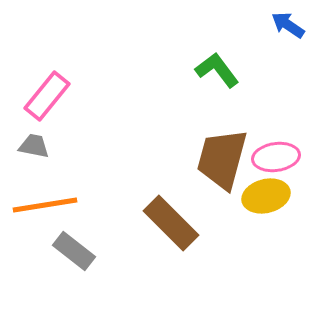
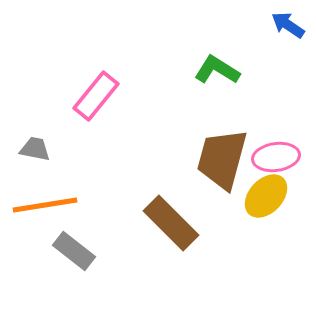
green L-shape: rotated 21 degrees counterclockwise
pink rectangle: moved 49 px right
gray trapezoid: moved 1 px right, 3 px down
yellow ellipse: rotated 33 degrees counterclockwise
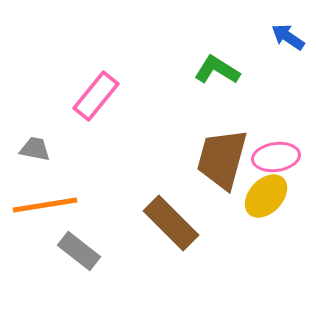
blue arrow: moved 12 px down
gray rectangle: moved 5 px right
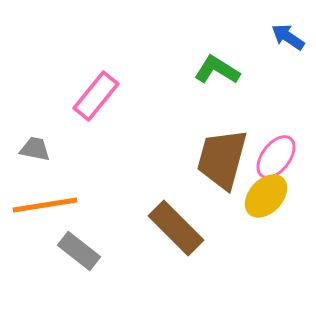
pink ellipse: rotated 45 degrees counterclockwise
brown rectangle: moved 5 px right, 5 px down
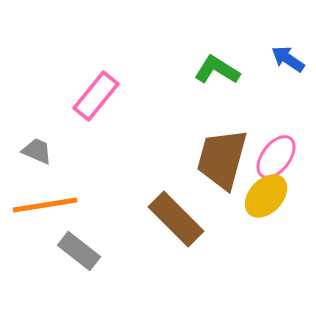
blue arrow: moved 22 px down
gray trapezoid: moved 2 px right, 2 px down; rotated 12 degrees clockwise
brown rectangle: moved 9 px up
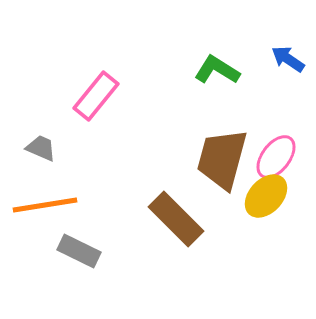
gray trapezoid: moved 4 px right, 3 px up
gray rectangle: rotated 12 degrees counterclockwise
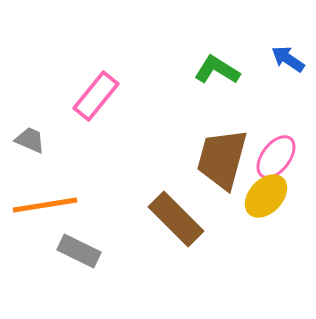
gray trapezoid: moved 11 px left, 8 px up
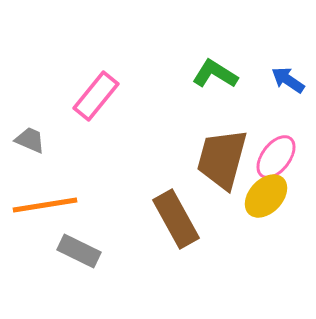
blue arrow: moved 21 px down
green L-shape: moved 2 px left, 4 px down
brown rectangle: rotated 16 degrees clockwise
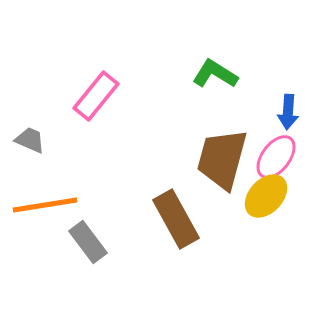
blue arrow: moved 32 px down; rotated 120 degrees counterclockwise
gray rectangle: moved 9 px right, 9 px up; rotated 27 degrees clockwise
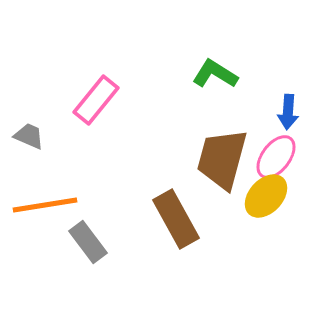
pink rectangle: moved 4 px down
gray trapezoid: moved 1 px left, 4 px up
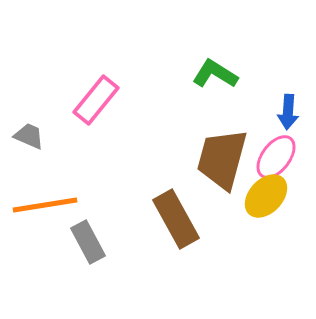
gray rectangle: rotated 9 degrees clockwise
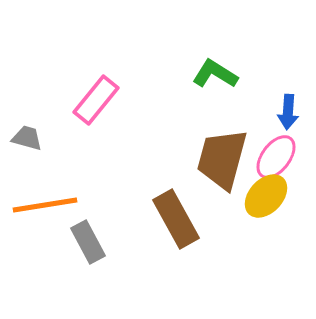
gray trapezoid: moved 2 px left, 2 px down; rotated 8 degrees counterclockwise
